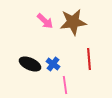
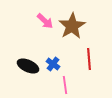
brown star: moved 1 px left, 4 px down; rotated 24 degrees counterclockwise
black ellipse: moved 2 px left, 2 px down
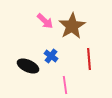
blue cross: moved 2 px left, 8 px up
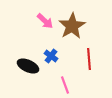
pink line: rotated 12 degrees counterclockwise
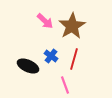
red line: moved 15 px left; rotated 20 degrees clockwise
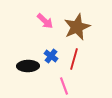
brown star: moved 5 px right, 1 px down; rotated 8 degrees clockwise
black ellipse: rotated 25 degrees counterclockwise
pink line: moved 1 px left, 1 px down
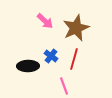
brown star: moved 1 px left, 1 px down
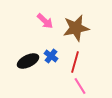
brown star: rotated 12 degrees clockwise
red line: moved 1 px right, 3 px down
black ellipse: moved 5 px up; rotated 25 degrees counterclockwise
pink line: moved 16 px right; rotated 12 degrees counterclockwise
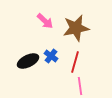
pink line: rotated 24 degrees clockwise
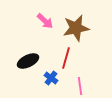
blue cross: moved 22 px down
red line: moved 9 px left, 4 px up
